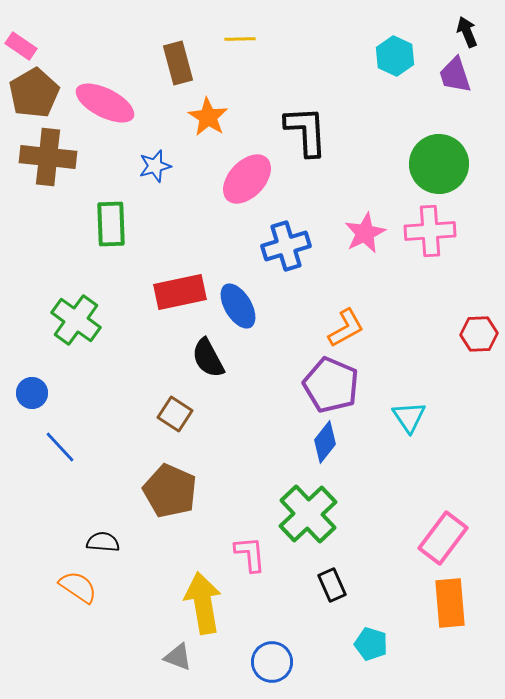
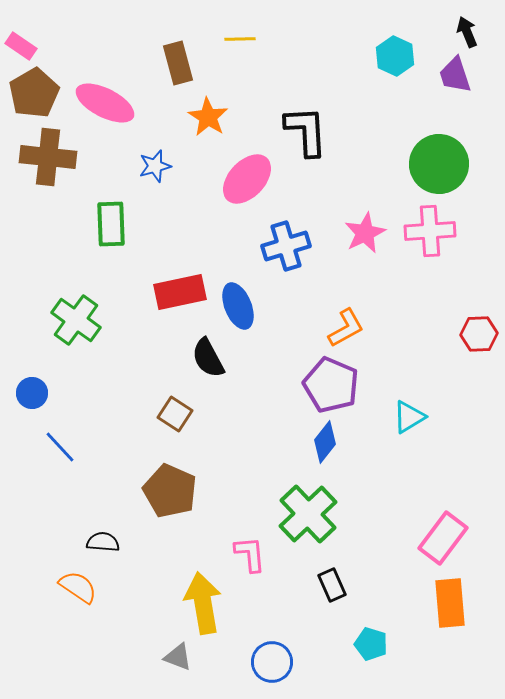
blue ellipse at (238, 306): rotated 9 degrees clockwise
cyan triangle at (409, 417): rotated 33 degrees clockwise
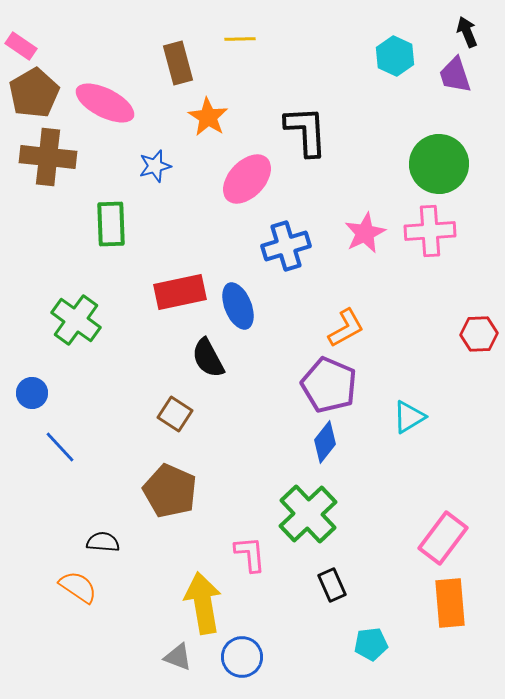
purple pentagon at (331, 385): moved 2 px left
cyan pentagon at (371, 644): rotated 24 degrees counterclockwise
blue circle at (272, 662): moved 30 px left, 5 px up
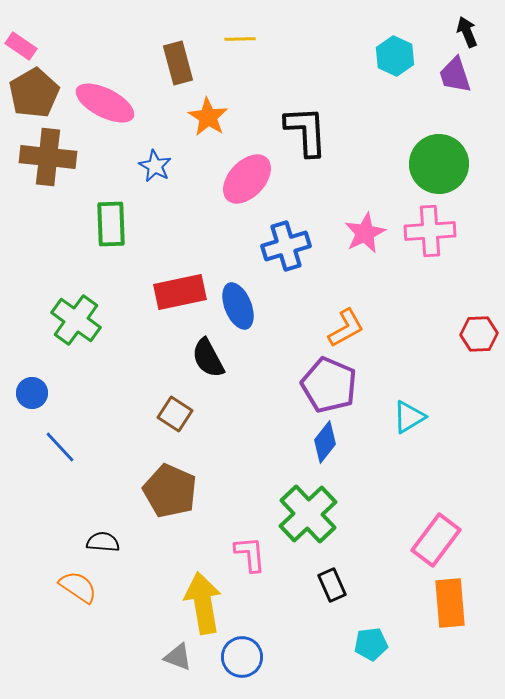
blue star at (155, 166): rotated 28 degrees counterclockwise
pink rectangle at (443, 538): moved 7 px left, 2 px down
